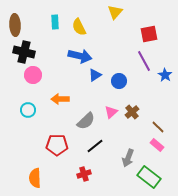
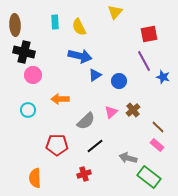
blue star: moved 2 px left, 2 px down; rotated 16 degrees counterclockwise
brown cross: moved 1 px right, 2 px up
gray arrow: rotated 84 degrees clockwise
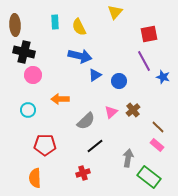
red pentagon: moved 12 px left
gray arrow: rotated 84 degrees clockwise
red cross: moved 1 px left, 1 px up
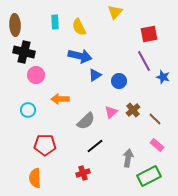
pink circle: moved 3 px right
brown line: moved 3 px left, 8 px up
green rectangle: moved 1 px up; rotated 65 degrees counterclockwise
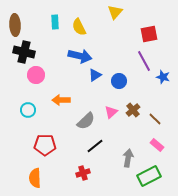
orange arrow: moved 1 px right, 1 px down
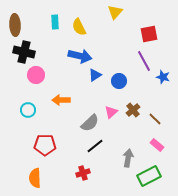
gray semicircle: moved 4 px right, 2 px down
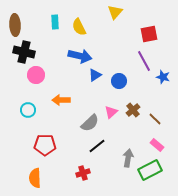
black line: moved 2 px right
green rectangle: moved 1 px right, 6 px up
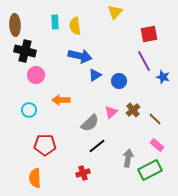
yellow semicircle: moved 4 px left, 1 px up; rotated 18 degrees clockwise
black cross: moved 1 px right, 1 px up
cyan circle: moved 1 px right
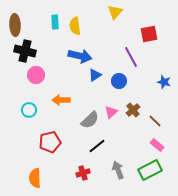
purple line: moved 13 px left, 4 px up
blue star: moved 1 px right, 5 px down
brown line: moved 2 px down
gray semicircle: moved 3 px up
red pentagon: moved 5 px right, 3 px up; rotated 15 degrees counterclockwise
gray arrow: moved 10 px left, 12 px down; rotated 30 degrees counterclockwise
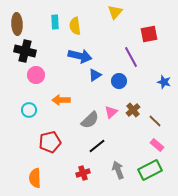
brown ellipse: moved 2 px right, 1 px up
